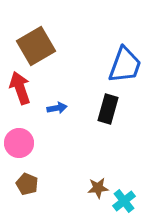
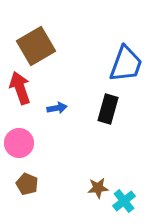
blue trapezoid: moved 1 px right, 1 px up
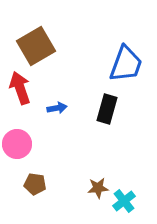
black rectangle: moved 1 px left
pink circle: moved 2 px left, 1 px down
brown pentagon: moved 8 px right; rotated 15 degrees counterclockwise
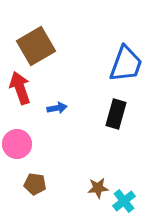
black rectangle: moved 9 px right, 5 px down
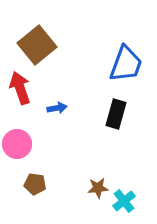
brown square: moved 1 px right, 1 px up; rotated 9 degrees counterclockwise
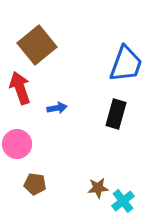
cyan cross: moved 1 px left
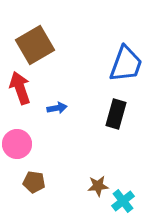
brown square: moved 2 px left; rotated 9 degrees clockwise
brown pentagon: moved 1 px left, 2 px up
brown star: moved 2 px up
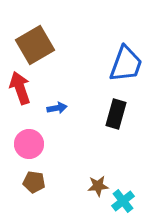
pink circle: moved 12 px right
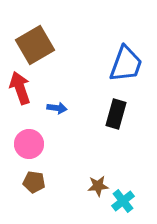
blue arrow: rotated 18 degrees clockwise
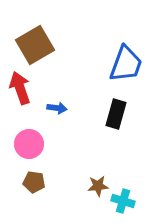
cyan cross: rotated 35 degrees counterclockwise
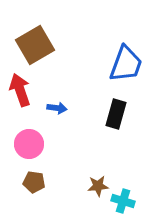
red arrow: moved 2 px down
